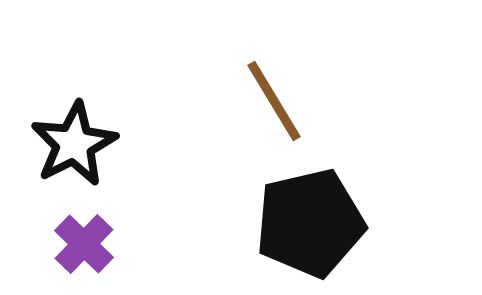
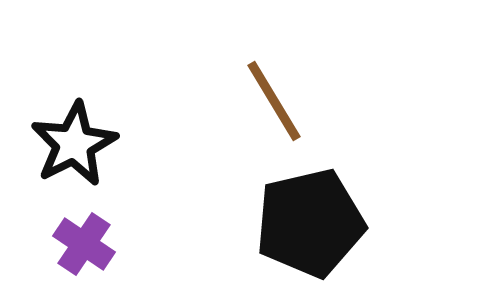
purple cross: rotated 10 degrees counterclockwise
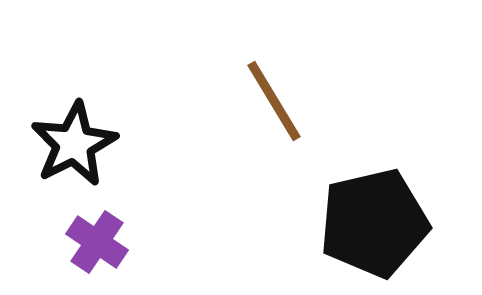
black pentagon: moved 64 px right
purple cross: moved 13 px right, 2 px up
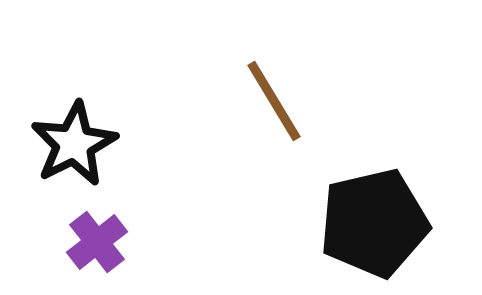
purple cross: rotated 18 degrees clockwise
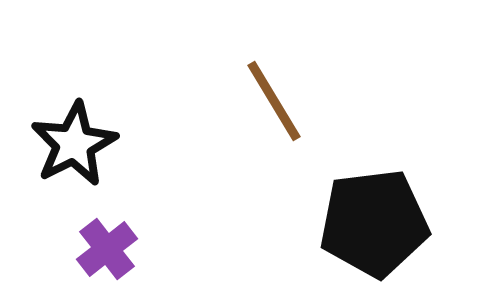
black pentagon: rotated 6 degrees clockwise
purple cross: moved 10 px right, 7 px down
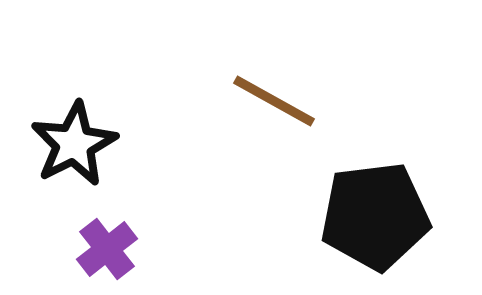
brown line: rotated 30 degrees counterclockwise
black pentagon: moved 1 px right, 7 px up
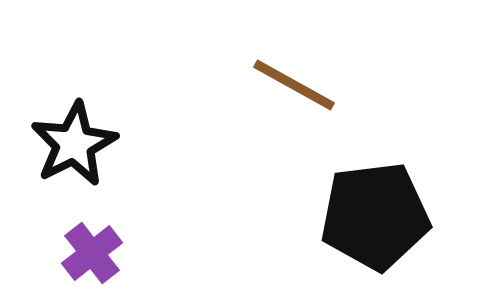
brown line: moved 20 px right, 16 px up
purple cross: moved 15 px left, 4 px down
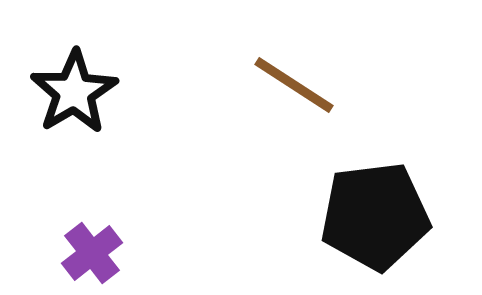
brown line: rotated 4 degrees clockwise
black star: moved 52 px up; rotated 4 degrees counterclockwise
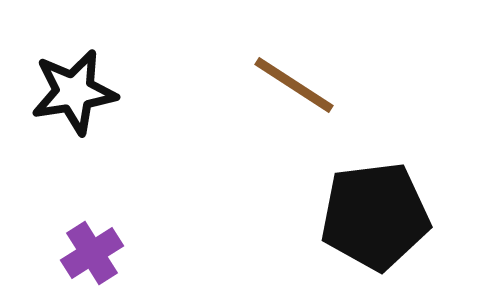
black star: rotated 22 degrees clockwise
purple cross: rotated 6 degrees clockwise
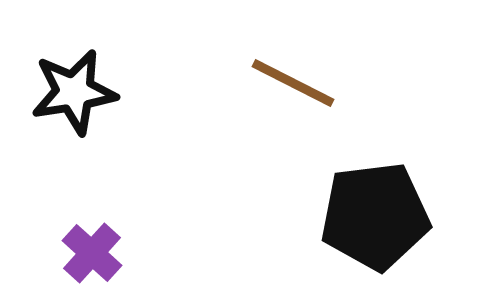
brown line: moved 1 px left, 2 px up; rotated 6 degrees counterclockwise
purple cross: rotated 16 degrees counterclockwise
